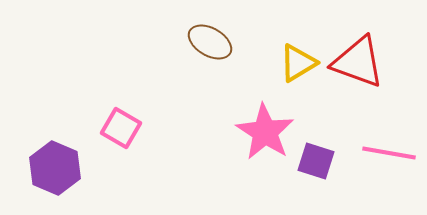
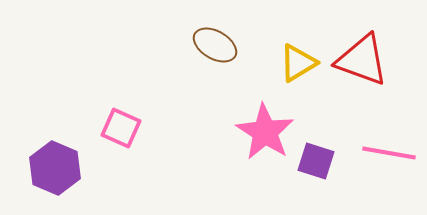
brown ellipse: moved 5 px right, 3 px down
red triangle: moved 4 px right, 2 px up
pink square: rotated 6 degrees counterclockwise
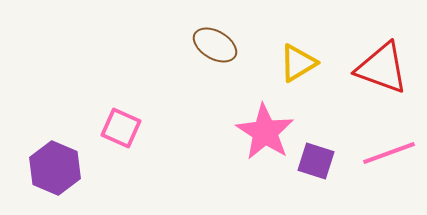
red triangle: moved 20 px right, 8 px down
pink line: rotated 30 degrees counterclockwise
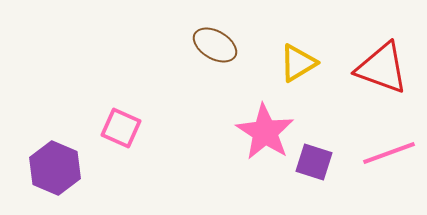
purple square: moved 2 px left, 1 px down
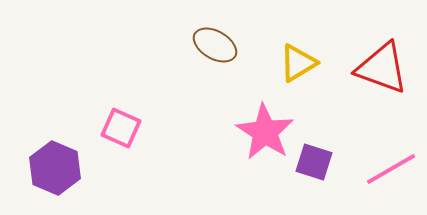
pink line: moved 2 px right, 16 px down; rotated 10 degrees counterclockwise
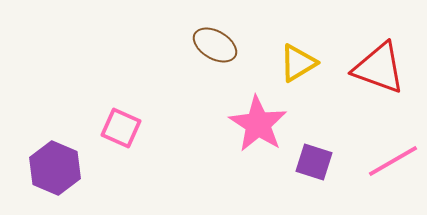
red triangle: moved 3 px left
pink star: moved 7 px left, 8 px up
pink line: moved 2 px right, 8 px up
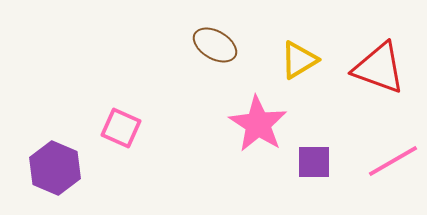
yellow triangle: moved 1 px right, 3 px up
purple square: rotated 18 degrees counterclockwise
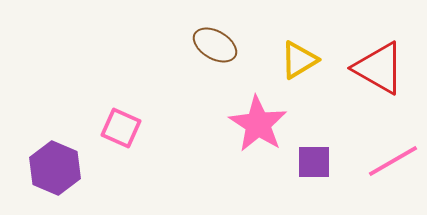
red triangle: rotated 10 degrees clockwise
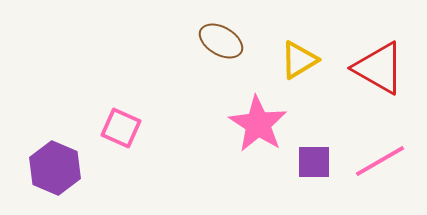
brown ellipse: moved 6 px right, 4 px up
pink line: moved 13 px left
